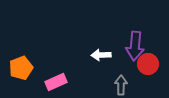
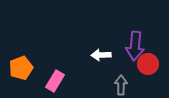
pink rectangle: moved 1 px left, 1 px up; rotated 35 degrees counterclockwise
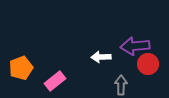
purple arrow: rotated 80 degrees clockwise
white arrow: moved 2 px down
pink rectangle: rotated 20 degrees clockwise
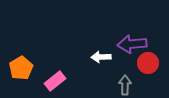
purple arrow: moved 3 px left, 2 px up
red circle: moved 1 px up
orange pentagon: rotated 10 degrees counterclockwise
gray arrow: moved 4 px right
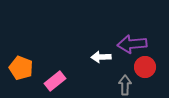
red circle: moved 3 px left, 4 px down
orange pentagon: rotated 20 degrees counterclockwise
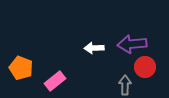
white arrow: moved 7 px left, 9 px up
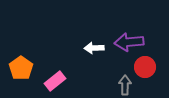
purple arrow: moved 3 px left, 2 px up
orange pentagon: rotated 15 degrees clockwise
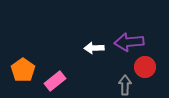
orange pentagon: moved 2 px right, 2 px down
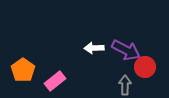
purple arrow: moved 3 px left, 8 px down; rotated 148 degrees counterclockwise
